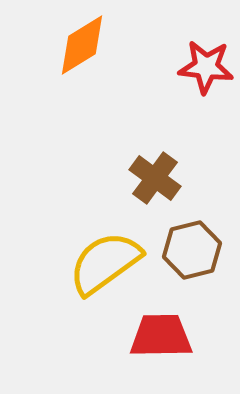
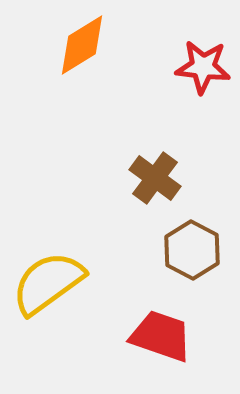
red star: moved 3 px left
brown hexagon: rotated 18 degrees counterclockwise
yellow semicircle: moved 57 px left, 20 px down
red trapezoid: rotated 20 degrees clockwise
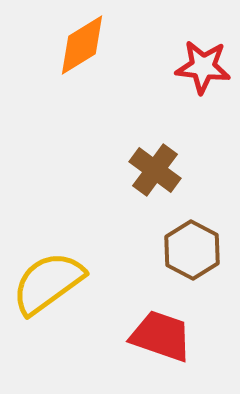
brown cross: moved 8 px up
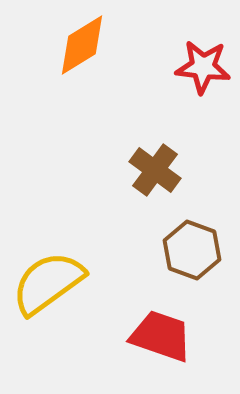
brown hexagon: rotated 8 degrees counterclockwise
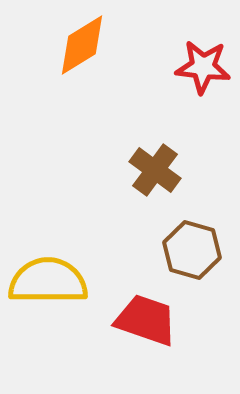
brown hexagon: rotated 4 degrees counterclockwise
yellow semicircle: moved 2 px up; rotated 36 degrees clockwise
red trapezoid: moved 15 px left, 16 px up
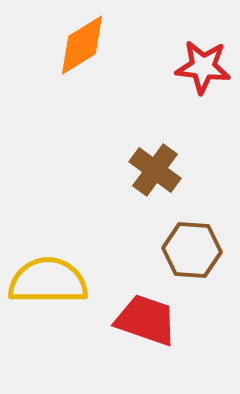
brown hexagon: rotated 12 degrees counterclockwise
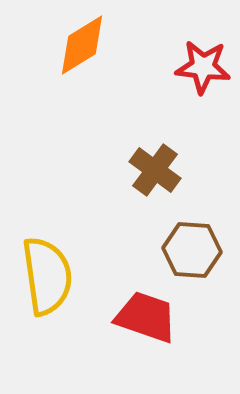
yellow semicircle: moved 1 px left, 5 px up; rotated 82 degrees clockwise
red trapezoid: moved 3 px up
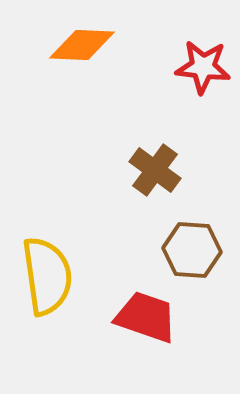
orange diamond: rotated 34 degrees clockwise
